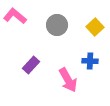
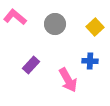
pink L-shape: moved 1 px down
gray circle: moved 2 px left, 1 px up
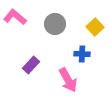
blue cross: moved 8 px left, 7 px up
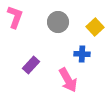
pink L-shape: rotated 70 degrees clockwise
gray circle: moved 3 px right, 2 px up
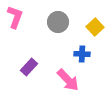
purple rectangle: moved 2 px left, 2 px down
pink arrow: rotated 15 degrees counterclockwise
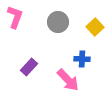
blue cross: moved 5 px down
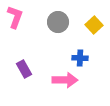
yellow square: moved 1 px left, 2 px up
blue cross: moved 2 px left, 1 px up
purple rectangle: moved 5 px left, 2 px down; rotated 72 degrees counterclockwise
pink arrow: moved 3 px left; rotated 45 degrees counterclockwise
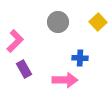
pink L-shape: moved 24 px down; rotated 25 degrees clockwise
yellow square: moved 4 px right, 3 px up
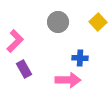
pink arrow: moved 3 px right
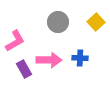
yellow square: moved 2 px left
pink L-shape: rotated 15 degrees clockwise
pink arrow: moved 19 px left, 20 px up
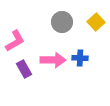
gray circle: moved 4 px right
pink arrow: moved 4 px right
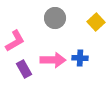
gray circle: moved 7 px left, 4 px up
